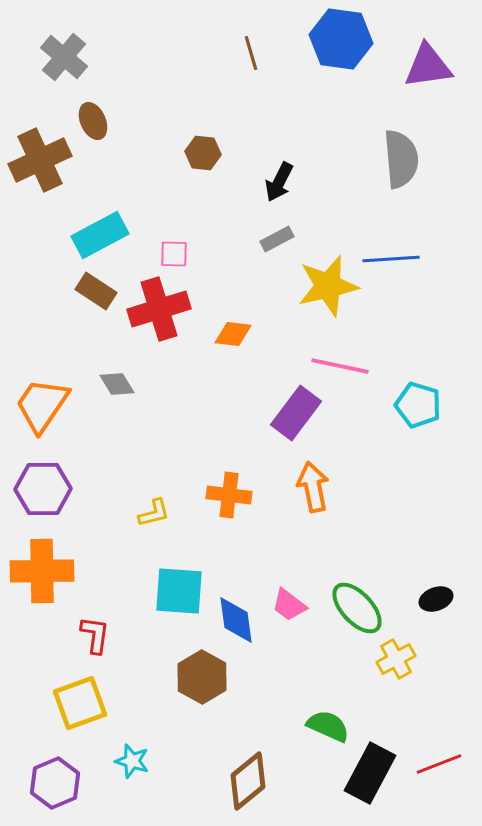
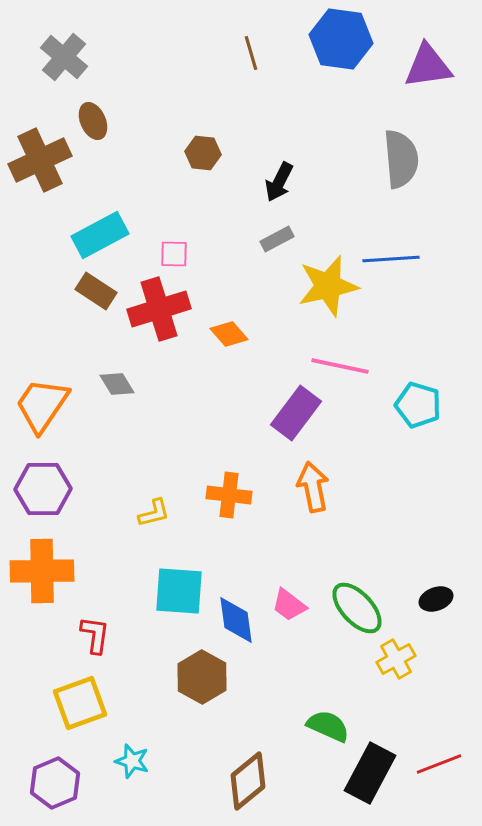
orange diamond at (233, 334): moved 4 px left; rotated 42 degrees clockwise
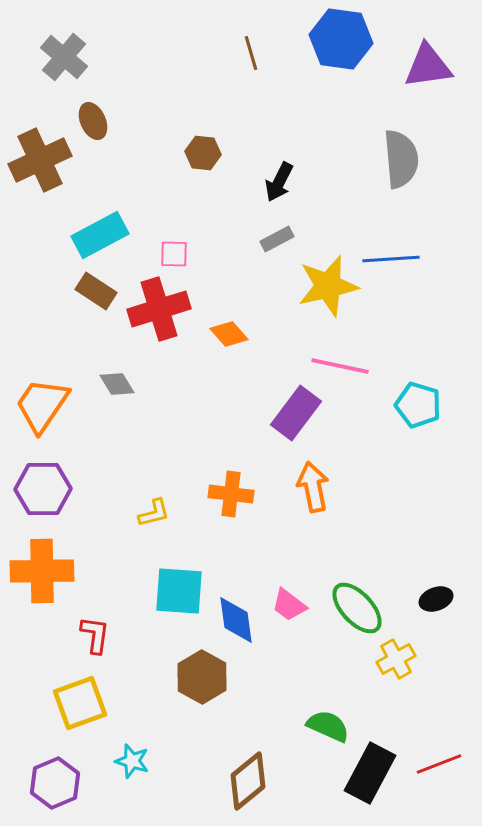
orange cross at (229, 495): moved 2 px right, 1 px up
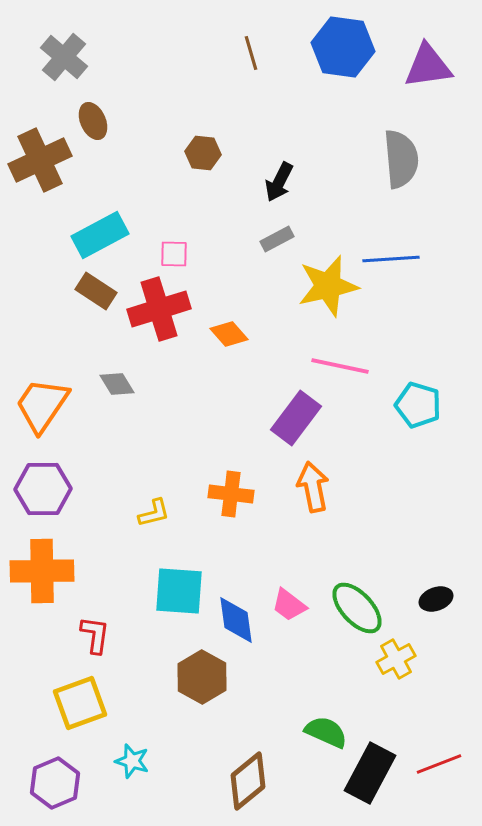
blue hexagon at (341, 39): moved 2 px right, 8 px down
purple rectangle at (296, 413): moved 5 px down
green semicircle at (328, 726): moved 2 px left, 6 px down
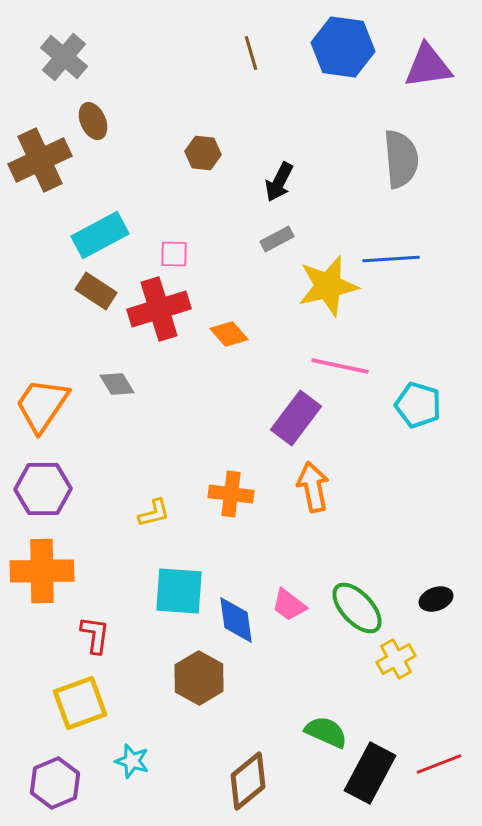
brown hexagon at (202, 677): moved 3 px left, 1 px down
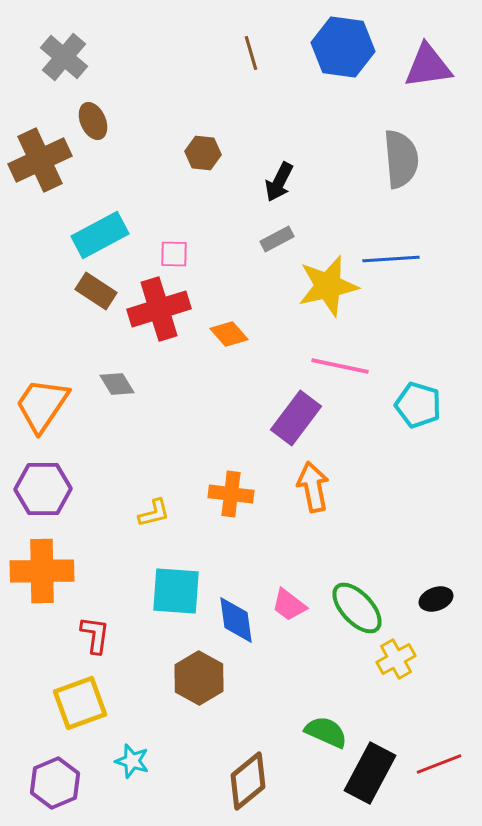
cyan square at (179, 591): moved 3 px left
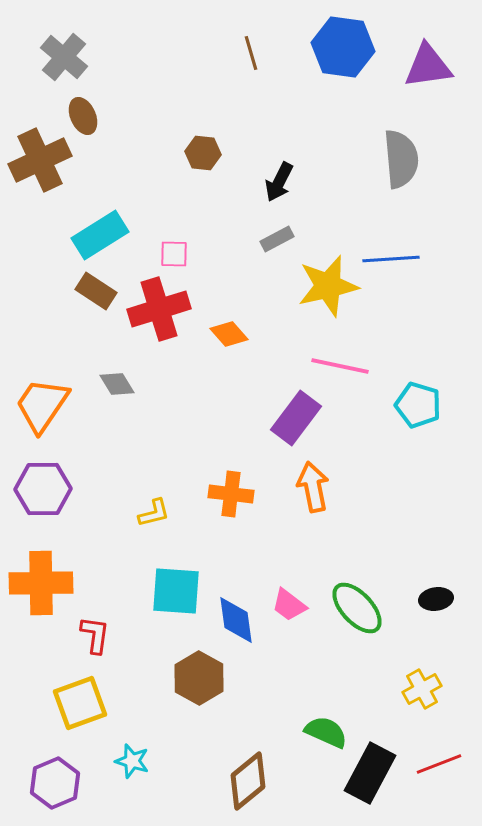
brown ellipse at (93, 121): moved 10 px left, 5 px up
cyan rectangle at (100, 235): rotated 4 degrees counterclockwise
orange cross at (42, 571): moved 1 px left, 12 px down
black ellipse at (436, 599): rotated 12 degrees clockwise
yellow cross at (396, 659): moved 26 px right, 30 px down
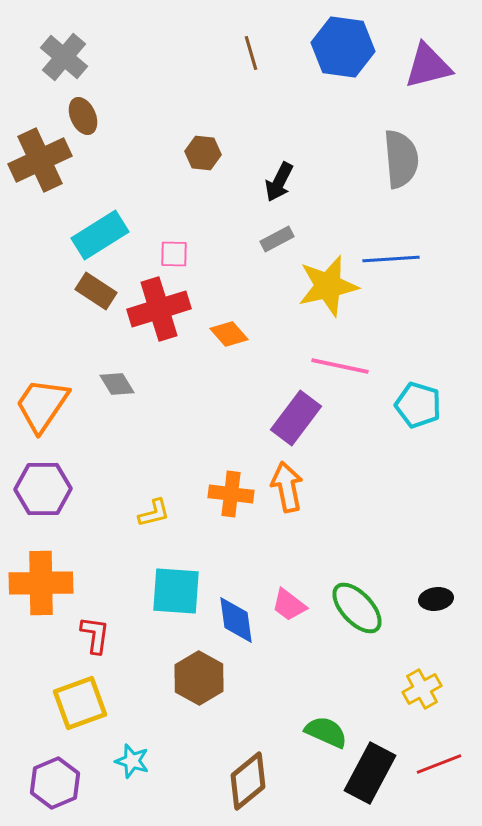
purple triangle at (428, 66): rotated 6 degrees counterclockwise
orange arrow at (313, 487): moved 26 px left
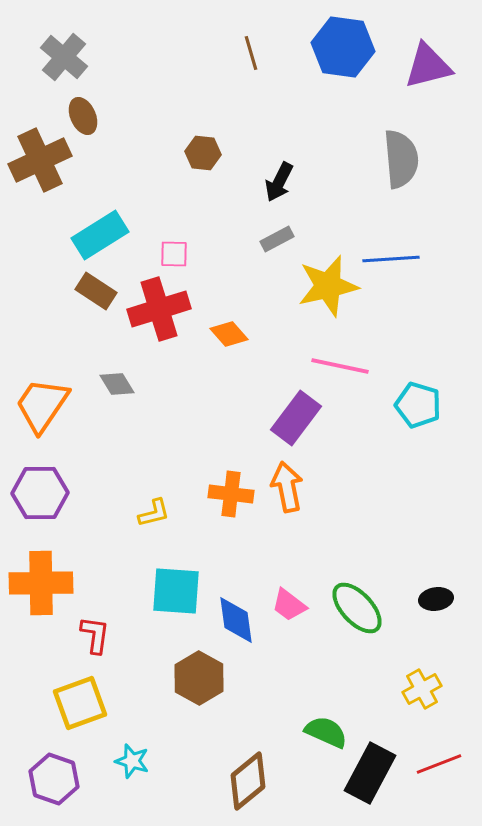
purple hexagon at (43, 489): moved 3 px left, 4 px down
purple hexagon at (55, 783): moved 1 px left, 4 px up; rotated 18 degrees counterclockwise
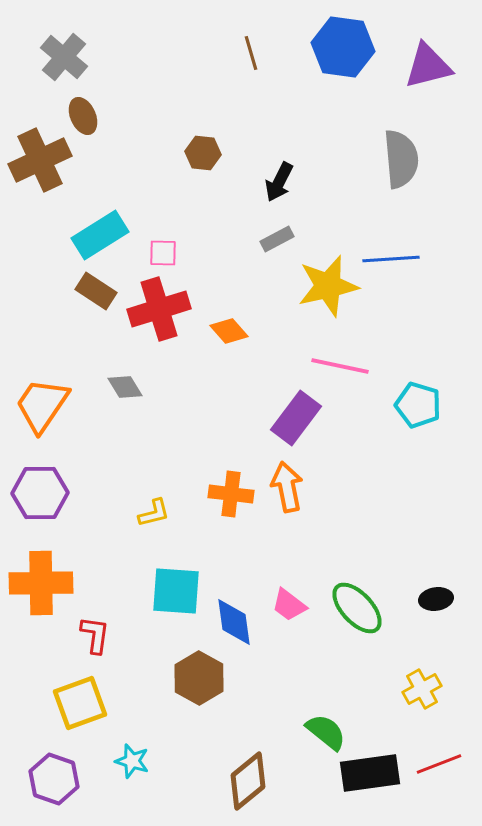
pink square at (174, 254): moved 11 px left, 1 px up
orange diamond at (229, 334): moved 3 px up
gray diamond at (117, 384): moved 8 px right, 3 px down
blue diamond at (236, 620): moved 2 px left, 2 px down
green semicircle at (326, 732): rotated 15 degrees clockwise
black rectangle at (370, 773): rotated 54 degrees clockwise
